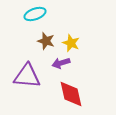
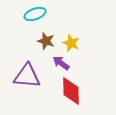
purple arrow: rotated 54 degrees clockwise
red diamond: moved 3 px up; rotated 12 degrees clockwise
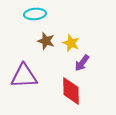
cyan ellipse: rotated 15 degrees clockwise
purple arrow: moved 21 px right; rotated 90 degrees counterclockwise
purple triangle: moved 3 px left; rotated 8 degrees counterclockwise
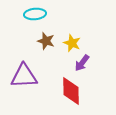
yellow star: moved 1 px right
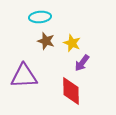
cyan ellipse: moved 5 px right, 3 px down
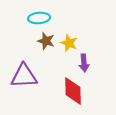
cyan ellipse: moved 1 px left, 1 px down
yellow star: moved 3 px left
purple arrow: moved 2 px right; rotated 42 degrees counterclockwise
red diamond: moved 2 px right
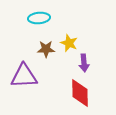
brown star: moved 8 px down; rotated 18 degrees counterclockwise
red diamond: moved 7 px right, 2 px down
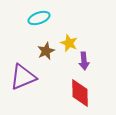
cyan ellipse: rotated 15 degrees counterclockwise
brown star: moved 2 px down; rotated 24 degrees counterclockwise
purple arrow: moved 2 px up
purple triangle: moved 1 px left, 1 px down; rotated 20 degrees counterclockwise
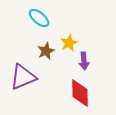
cyan ellipse: rotated 60 degrees clockwise
yellow star: rotated 24 degrees clockwise
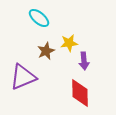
yellow star: rotated 18 degrees clockwise
